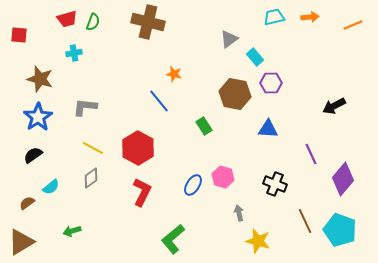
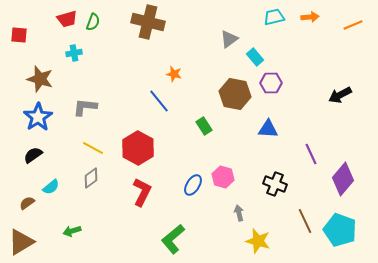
black arrow: moved 6 px right, 11 px up
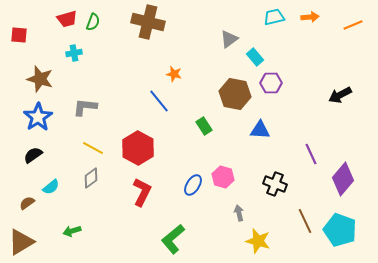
blue triangle: moved 8 px left, 1 px down
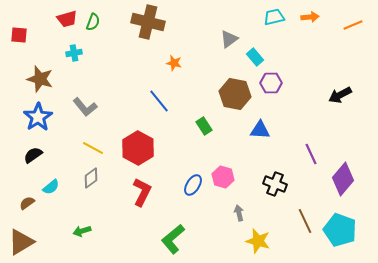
orange star: moved 11 px up
gray L-shape: rotated 135 degrees counterclockwise
green arrow: moved 10 px right
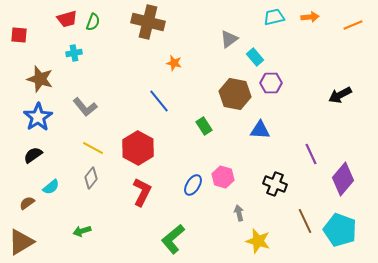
gray diamond: rotated 15 degrees counterclockwise
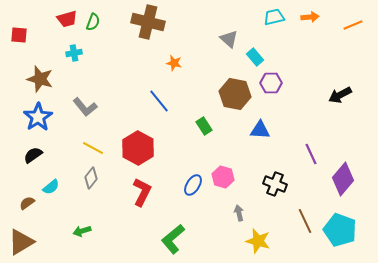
gray triangle: rotated 42 degrees counterclockwise
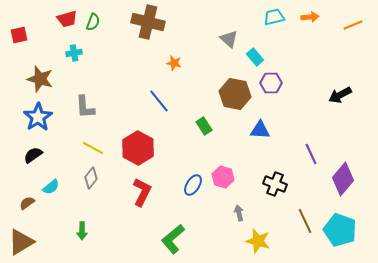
red square: rotated 18 degrees counterclockwise
gray L-shape: rotated 35 degrees clockwise
green arrow: rotated 72 degrees counterclockwise
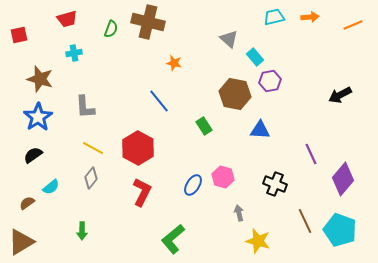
green semicircle: moved 18 px right, 7 px down
purple hexagon: moved 1 px left, 2 px up; rotated 10 degrees counterclockwise
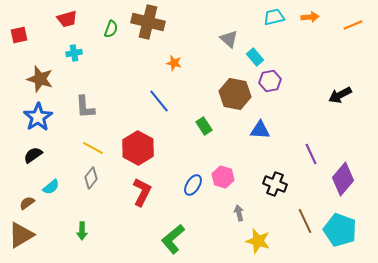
brown triangle: moved 7 px up
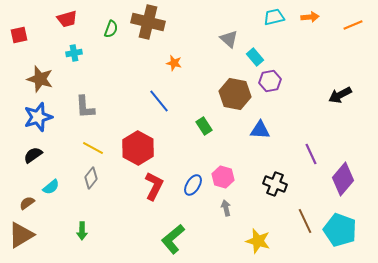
blue star: rotated 16 degrees clockwise
red L-shape: moved 12 px right, 6 px up
gray arrow: moved 13 px left, 5 px up
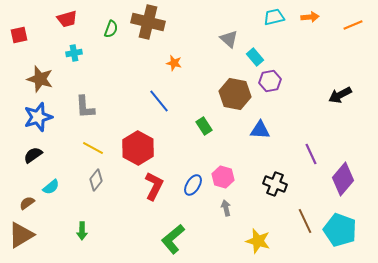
gray diamond: moved 5 px right, 2 px down
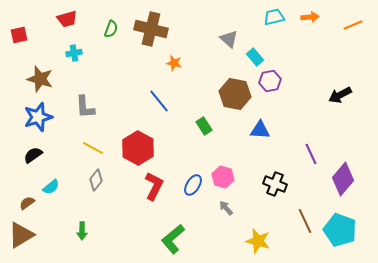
brown cross: moved 3 px right, 7 px down
gray arrow: rotated 28 degrees counterclockwise
